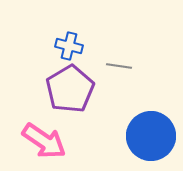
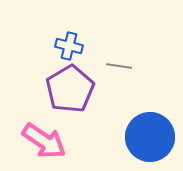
blue circle: moved 1 px left, 1 px down
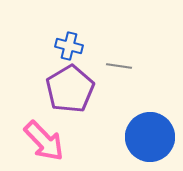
pink arrow: rotated 12 degrees clockwise
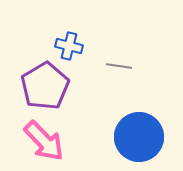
purple pentagon: moved 25 px left, 3 px up
blue circle: moved 11 px left
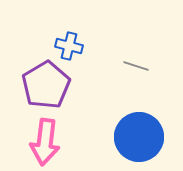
gray line: moved 17 px right; rotated 10 degrees clockwise
purple pentagon: moved 1 px right, 1 px up
pink arrow: moved 1 px right, 1 px down; rotated 51 degrees clockwise
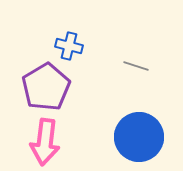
purple pentagon: moved 2 px down
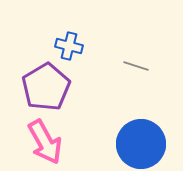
blue circle: moved 2 px right, 7 px down
pink arrow: rotated 36 degrees counterclockwise
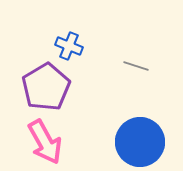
blue cross: rotated 8 degrees clockwise
blue circle: moved 1 px left, 2 px up
